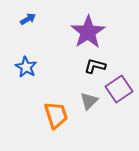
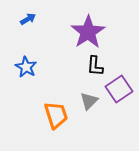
black L-shape: rotated 100 degrees counterclockwise
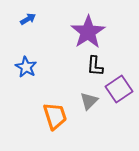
orange trapezoid: moved 1 px left, 1 px down
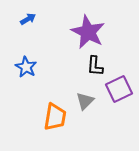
purple star: rotated 12 degrees counterclockwise
purple square: rotated 8 degrees clockwise
gray triangle: moved 4 px left
orange trapezoid: moved 1 px down; rotated 28 degrees clockwise
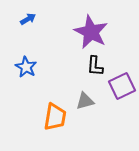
purple star: moved 3 px right
purple square: moved 3 px right, 3 px up
gray triangle: rotated 30 degrees clockwise
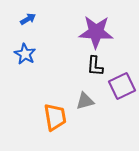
purple star: moved 5 px right; rotated 24 degrees counterclockwise
blue star: moved 1 px left, 13 px up
orange trapezoid: rotated 20 degrees counterclockwise
